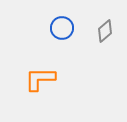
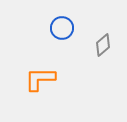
gray diamond: moved 2 px left, 14 px down
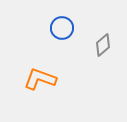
orange L-shape: rotated 20 degrees clockwise
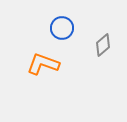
orange L-shape: moved 3 px right, 15 px up
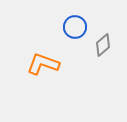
blue circle: moved 13 px right, 1 px up
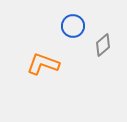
blue circle: moved 2 px left, 1 px up
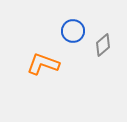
blue circle: moved 5 px down
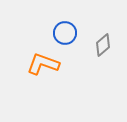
blue circle: moved 8 px left, 2 px down
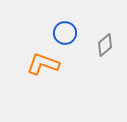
gray diamond: moved 2 px right
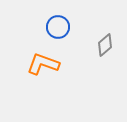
blue circle: moved 7 px left, 6 px up
